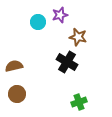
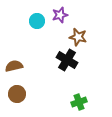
cyan circle: moved 1 px left, 1 px up
black cross: moved 2 px up
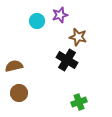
brown circle: moved 2 px right, 1 px up
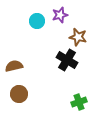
brown circle: moved 1 px down
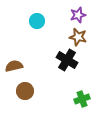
purple star: moved 18 px right
brown circle: moved 6 px right, 3 px up
green cross: moved 3 px right, 3 px up
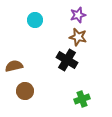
cyan circle: moved 2 px left, 1 px up
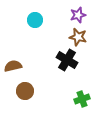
brown semicircle: moved 1 px left
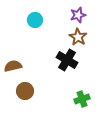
brown star: rotated 18 degrees clockwise
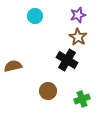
cyan circle: moved 4 px up
brown circle: moved 23 px right
